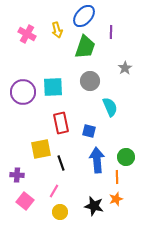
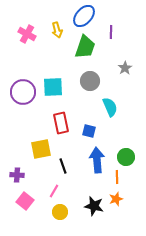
black line: moved 2 px right, 3 px down
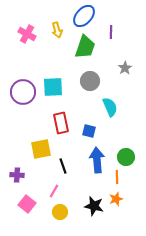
pink square: moved 2 px right, 3 px down
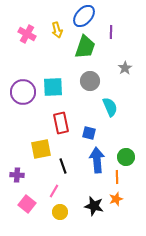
blue square: moved 2 px down
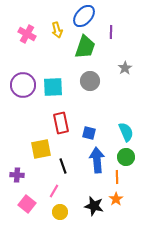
purple circle: moved 7 px up
cyan semicircle: moved 16 px right, 25 px down
orange star: rotated 16 degrees counterclockwise
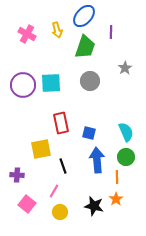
cyan square: moved 2 px left, 4 px up
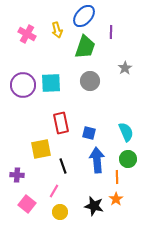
green circle: moved 2 px right, 2 px down
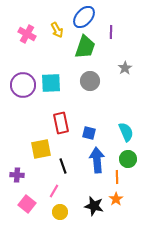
blue ellipse: moved 1 px down
yellow arrow: rotated 14 degrees counterclockwise
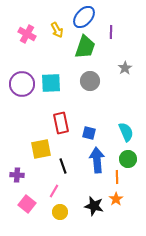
purple circle: moved 1 px left, 1 px up
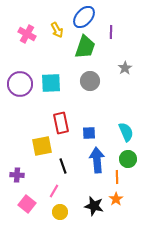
purple circle: moved 2 px left
blue square: rotated 16 degrees counterclockwise
yellow square: moved 1 px right, 3 px up
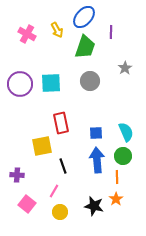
blue square: moved 7 px right
green circle: moved 5 px left, 3 px up
